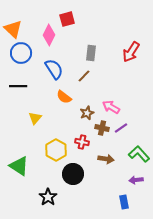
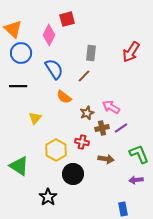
brown cross: rotated 24 degrees counterclockwise
green L-shape: rotated 20 degrees clockwise
blue rectangle: moved 1 px left, 7 px down
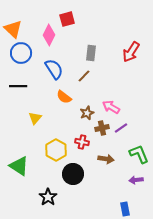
blue rectangle: moved 2 px right
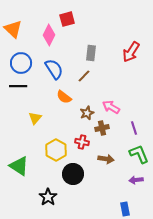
blue circle: moved 10 px down
purple line: moved 13 px right; rotated 72 degrees counterclockwise
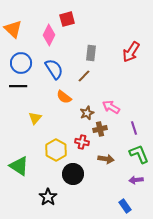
brown cross: moved 2 px left, 1 px down
blue rectangle: moved 3 px up; rotated 24 degrees counterclockwise
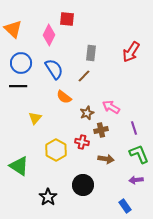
red square: rotated 21 degrees clockwise
brown cross: moved 1 px right, 1 px down
black circle: moved 10 px right, 11 px down
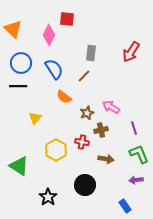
black circle: moved 2 px right
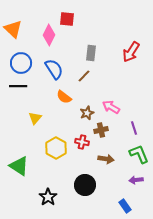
yellow hexagon: moved 2 px up
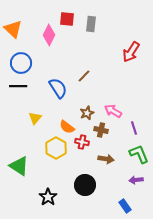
gray rectangle: moved 29 px up
blue semicircle: moved 4 px right, 19 px down
orange semicircle: moved 3 px right, 30 px down
pink arrow: moved 2 px right, 4 px down
brown cross: rotated 24 degrees clockwise
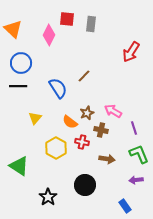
orange semicircle: moved 3 px right, 5 px up
brown arrow: moved 1 px right
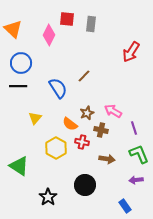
orange semicircle: moved 2 px down
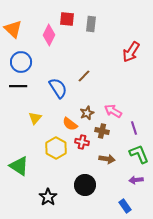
blue circle: moved 1 px up
brown cross: moved 1 px right, 1 px down
